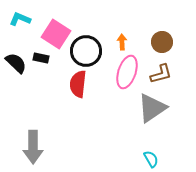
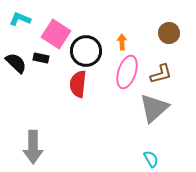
brown circle: moved 7 px right, 9 px up
gray triangle: moved 2 px right; rotated 8 degrees counterclockwise
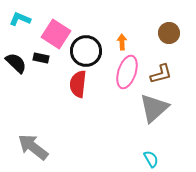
gray arrow: rotated 128 degrees clockwise
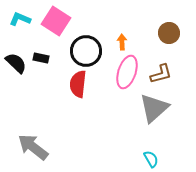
pink square: moved 13 px up
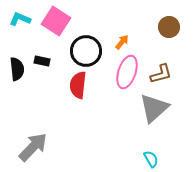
brown circle: moved 6 px up
orange arrow: rotated 42 degrees clockwise
black rectangle: moved 1 px right, 3 px down
black semicircle: moved 1 px right, 6 px down; rotated 40 degrees clockwise
red semicircle: moved 1 px down
gray arrow: rotated 96 degrees clockwise
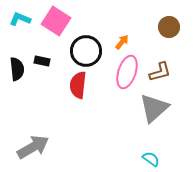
brown L-shape: moved 1 px left, 2 px up
gray arrow: rotated 16 degrees clockwise
cyan semicircle: rotated 24 degrees counterclockwise
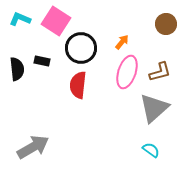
brown circle: moved 3 px left, 3 px up
black circle: moved 5 px left, 3 px up
cyan semicircle: moved 9 px up
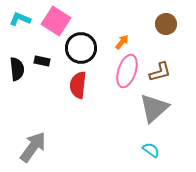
pink ellipse: moved 1 px up
gray arrow: rotated 24 degrees counterclockwise
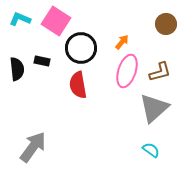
red semicircle: rotated 16 degrees counterclockwise
